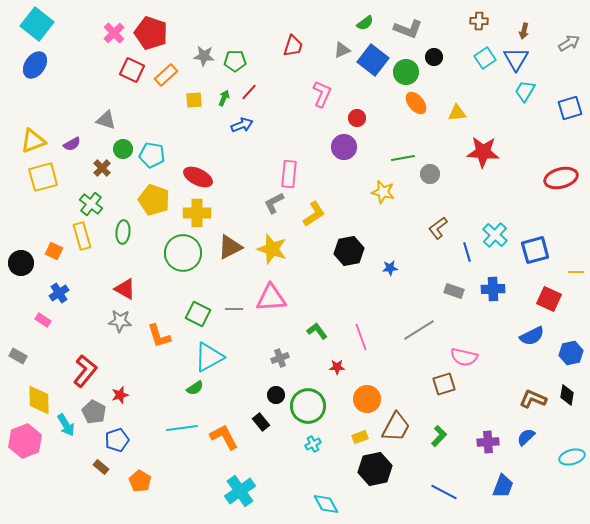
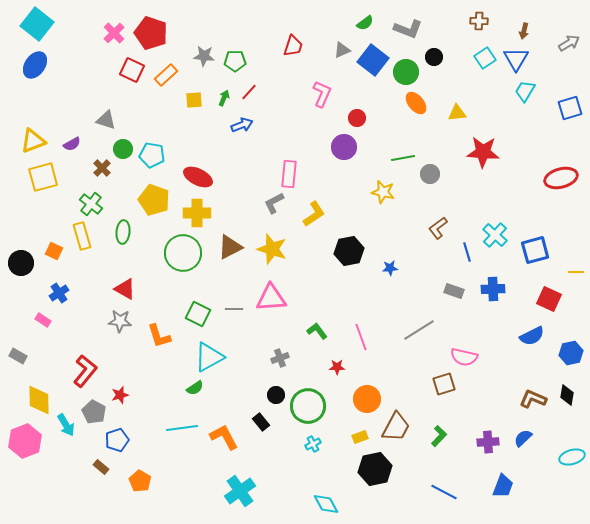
blue semicircle at (526, 437): moved 3 px left, 1 px down
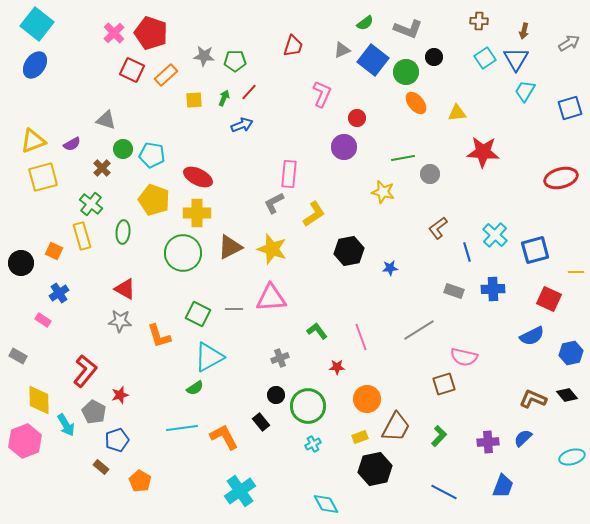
black diamond at (567, 395): rotated 50 degrees counterclockwise
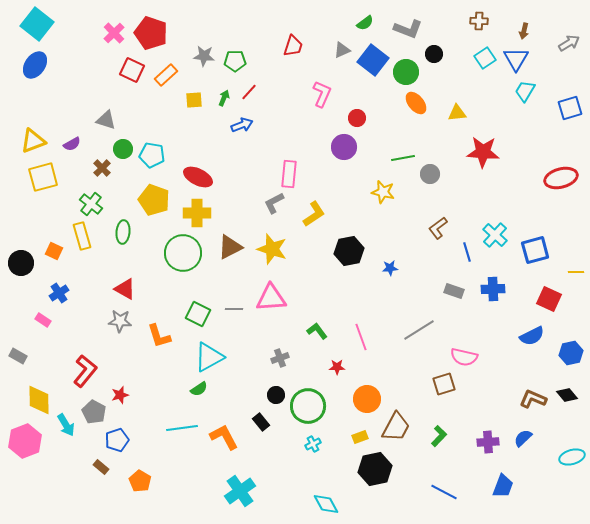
black circle at (434, 57): moved 3 px up
green semicircle at (195, 388): moved 4 px right, 1 px down
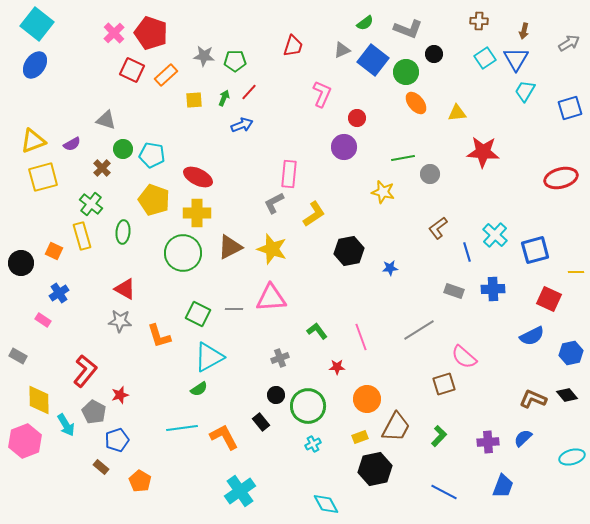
pink semicircle at (464, 357): rotated 28 degrees clockwise
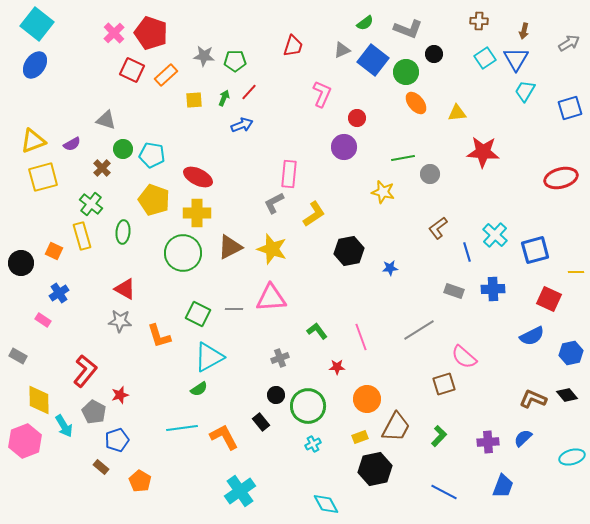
cyan arrow at (66, 425): moved 2 px left, 1 px down
